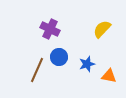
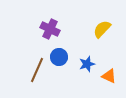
orange triangle: rotated 14 degrees clockwise
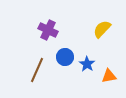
purple cross: moved 2 px left, 1 px down
blue circle: moved 6 px right
blue star: rotated 21 degrees counterclockwise
orange triangle: rotated 35 degrees counterclockwise
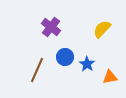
purple cross: moved 3 px right, 3 px up; rotated 12 degrees clockwise
orange triangle: moved 1 px right, 1 px down
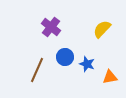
blue star: rotated 14 degrees counterclockwise
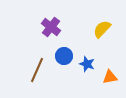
blue circle: moved 1 px left, 1 px up
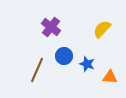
orange triangle: rotated 14 degrees clockwise
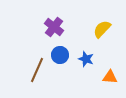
purple cross: moved 3 px right
blue circle: moved 4 px left, 1 px up
blue star: moved 1 px left, 5 px up
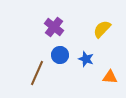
brown line: moved 3 px down
